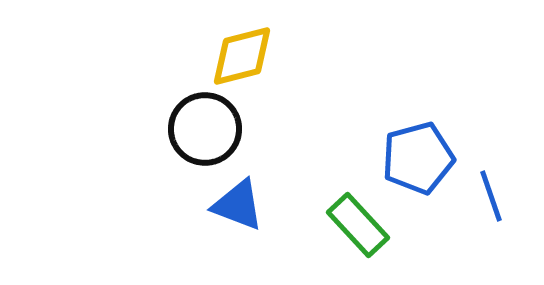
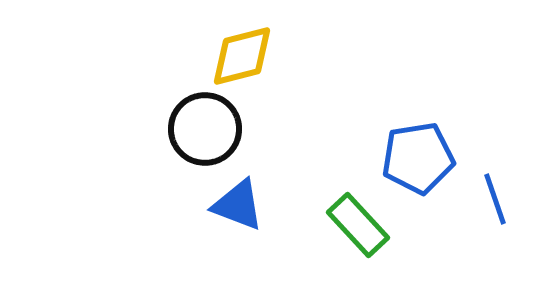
blue pentagon: rotated 6 degrees clockwise
blue line: moved 4 px right, 3 px down
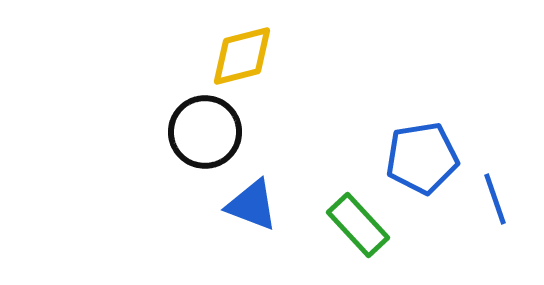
black circle: moved 3 px down
blue pentagon: moved 4 px right
blue triangle: moved 14 px right
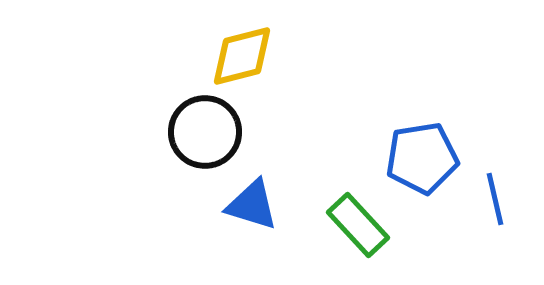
blue line: rotated 6 degrees clockwise
blue triangle: rotated 4 degrees counterclockwise
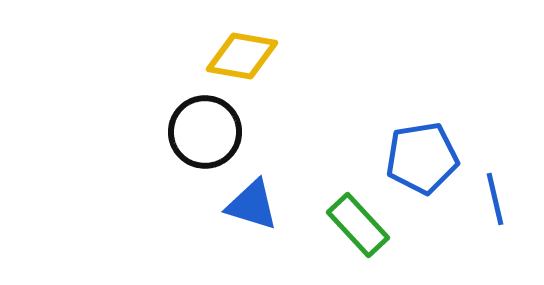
yellow diamond: rotated 24 degrees clockwise
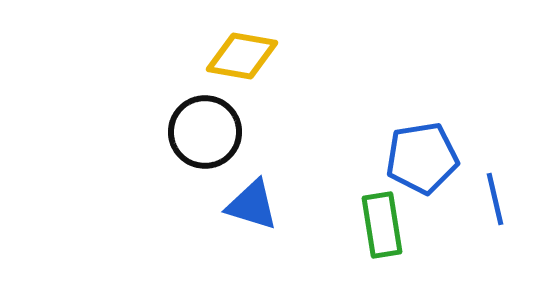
green rectangle: moved 24 px right; rotated 34 degrees clockwise
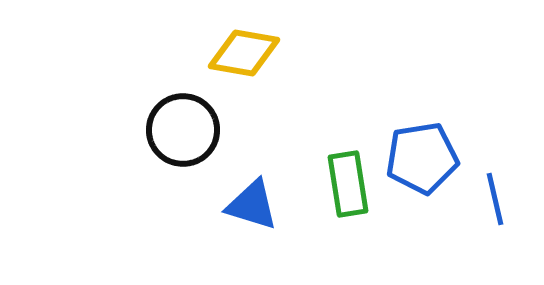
yellow diamond: moved 2 px right, 3 px up
black circle: moved 22 px left, 2 px up
green rectangle: moved 34 px left, 41 px up
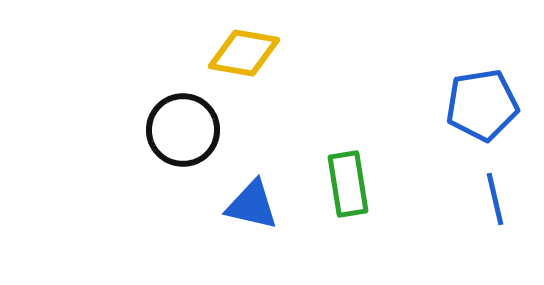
blue pentagon: moved 60 px right, 53 px up
blue triangle: rotated 4 degrees counterclockwise
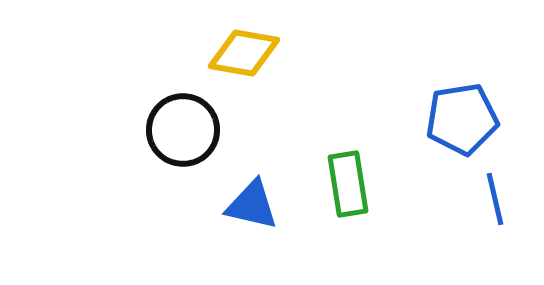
blue pentagon: moved 20 px left, 14 px down
